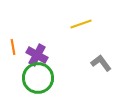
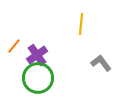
yellow line: rotated 65 degrees counterclockwise
orange line: moved 1 px right, 1 px up; rotated 49 degrees clockwise
purple cross: rotated 25 degrees clockwise
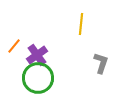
gray L-shape: rotated 55 degrees clockwise
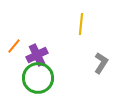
purple cross: rotated 10 degrees clockwise
gray L-shape: rotated 15 degrees clockwise
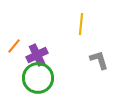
gray L-shape: moved 2 px left, 3 px up; rotated 50 degrees counterclockwise
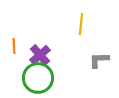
orange line: rotated 42 degrees counterclockwise
purple cross: moved 3 px right; rotated 15 degrees counterclockwise
gray L-shape: rotated 75 degrees counterclockwise
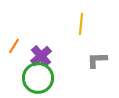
orange line: rotated 35 degrees clockwise
purple cross: moved 1 px right, 1 px down
gray L-shape: moved 2 px left
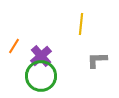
green circle: moved 3 px right, 2 px up
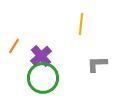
gray L-shape: moved 4 px down
green circle: moved 2 px right, 2 px down
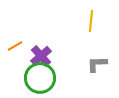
yellow line: moved 10 px right, 3 px up
orange line: moved 1 px right; rotated 28 degrees clockwise
green circle: moved 3 px left
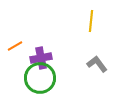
purple cross: moved 2 px down; rotated 30 degrees clockwise
gray L-shape: rotated 55 degrees clockwise
